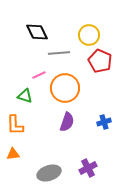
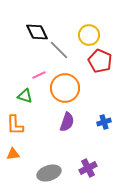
gray line: moved 3 px up; rotated 50 degrees clockwise
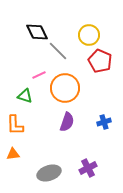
gray line: moved 1 px left, 1 px down
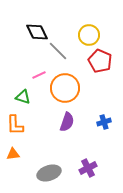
green triangle: moved 2 px left, 1 px down
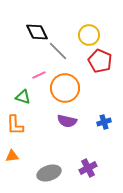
purple semicircle: moved 1 px up; rotated 84 degrees clockwise
orange triangle: moved 1 px left, 2 px down
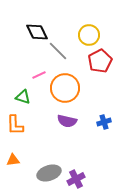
red pentagon: rotated 20 degrees clockwise
orange triangle: moved 1 px right, 4 px down
purple cross: moved 12 px left, 11 px down
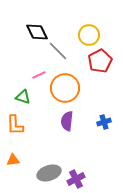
purple semicircle: rotated 84 degrees clockwise
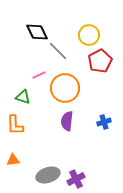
gray ellipse: moved 1 px left, 2 px down
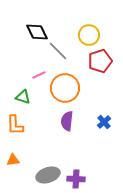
red pentagon: rotated 10 degrees clockwise
blue cross: rotated 24 degrees counterclockwise
purple cross: rotated 30 degrees clockwise
